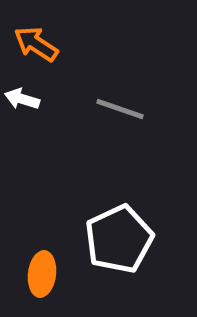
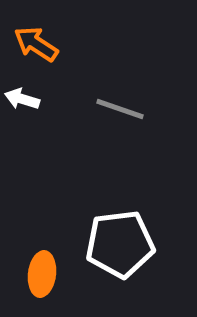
white pentagon: moved 1 px right, 5 px down; rotated 18 degrees clockwise
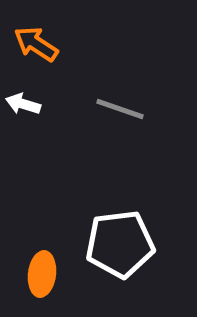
white arrow: moved 1 px right, 5 px down
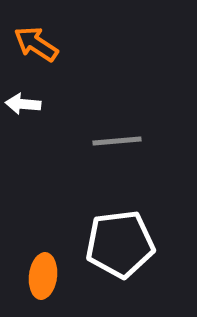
white arrow: rotated 12 degrees counterclockwise
gray line: moved 3 px left, 32 px down; rotated 24 degrees counterclockwise
orange ellipse: moved 1 px right, 2 px down
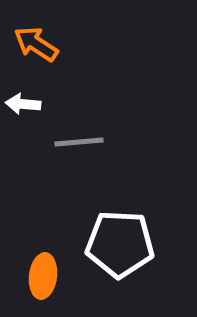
gray line: moved 38 px left, 1 px down
white pentagon: rotated 10 degrees clockwise
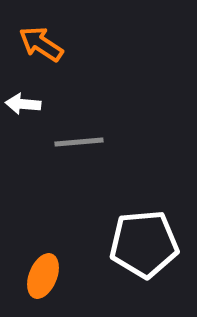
orange arrow: moved 5 px right
white pentagon: moved 24 px right; rotated 8 degrees counterclockwise
orange ellipse: rotated 15 degrees clockwise
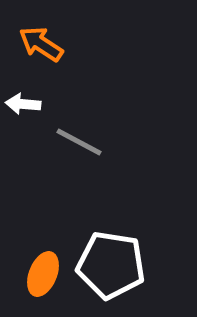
gray line: rotated 33 degrees clockwise
white pentagon: moved 33 px left, 21 px down; rotated 14 degrees clockwise
orange ellipse: moved 2 px up
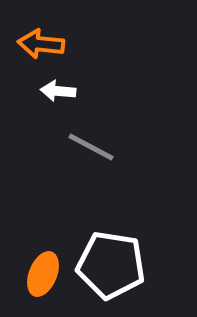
orange arrow: rotated 27 degrees counterclockwise
white arrow: moved 35 px right, 13 px up
gray line: moved 12 px right, 5 px down
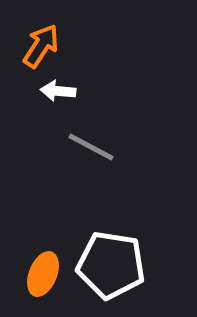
orange arrow: moved 2 px down; rotated 117 degrees clockwise
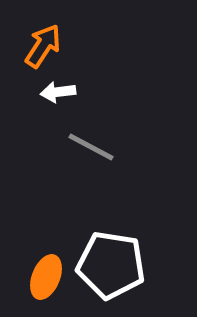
orange arrow: moved 2 px right
white arrow: moved 1 px down; rotated 12 degrees counterclockwise
orange ellipse: moved 3 px right, 3 px down
